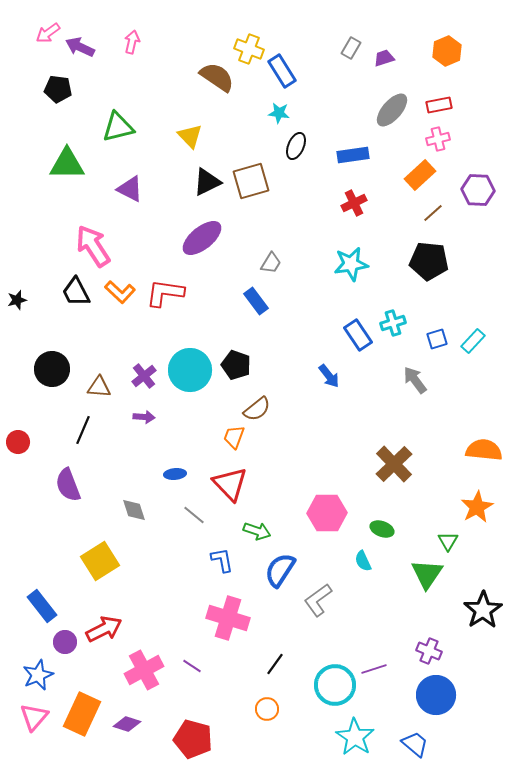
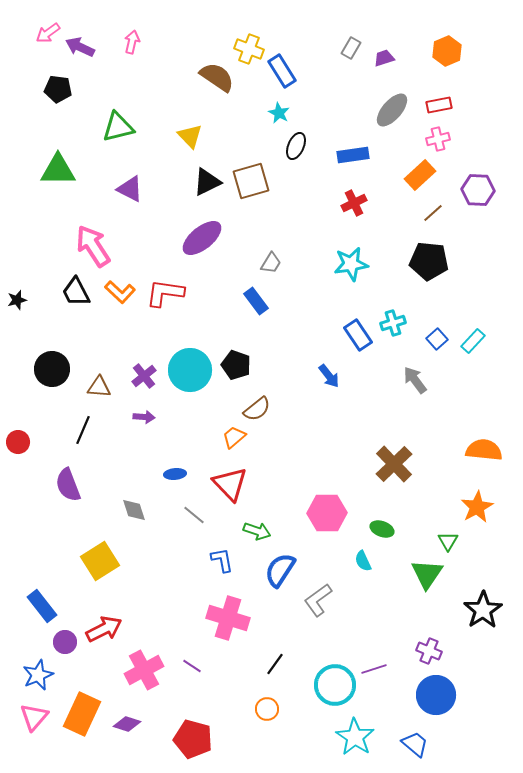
cyan star at (279, 113): rotated 20 degrees clockwise
green triangle at (67, 164): moved 9 px left, 6 px down
blue square at (437, 339): rotated 25 degrees counterclockwise
orange trapezoid at (234, 437): rotated 30 degrees clockwise
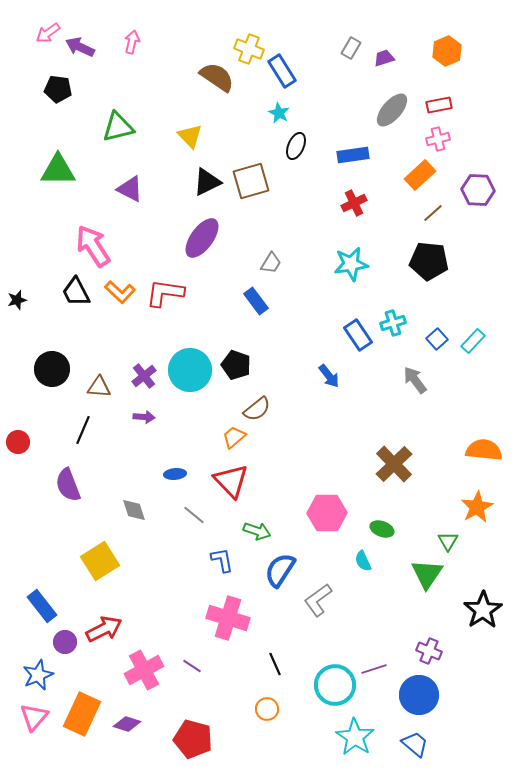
purple ellipse at (202, 238): rotated 15 degrees counterclockwise
red triangle at (230, 484): moved 1 px right, 3 px up
black line at (275, 664): rotated 60 degrees counterclockwise
blue circle at (436, 695): moved 17 px left
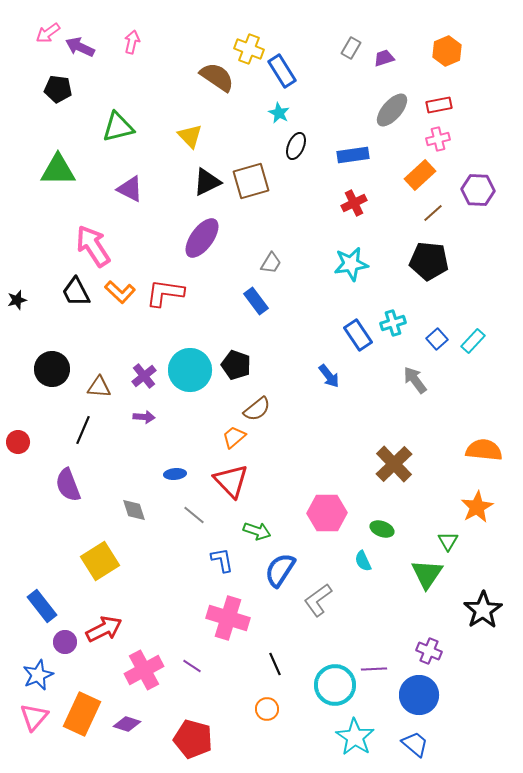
purple line at (374, 669): rotated 15 degrees clockwise
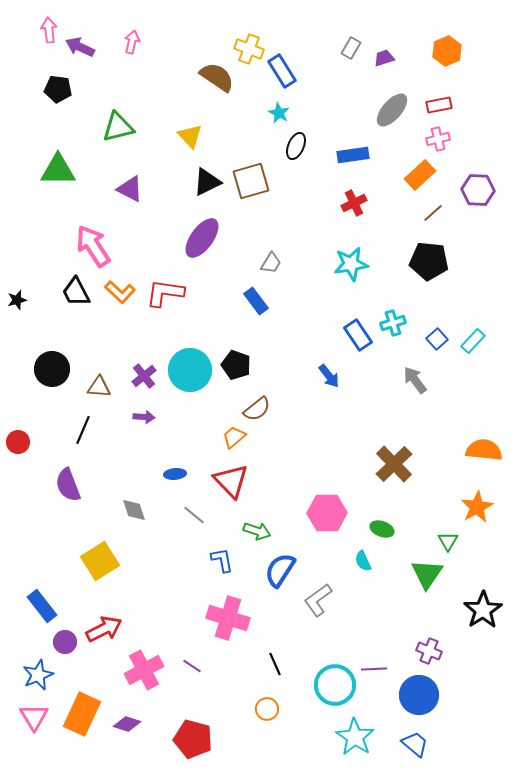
pink arrow at (48, 33): moved 1 px right, 3 px up; rotated 120 degrees clockwise
pink triangle at (34, 717): rotated 12 degrees counterclockwise
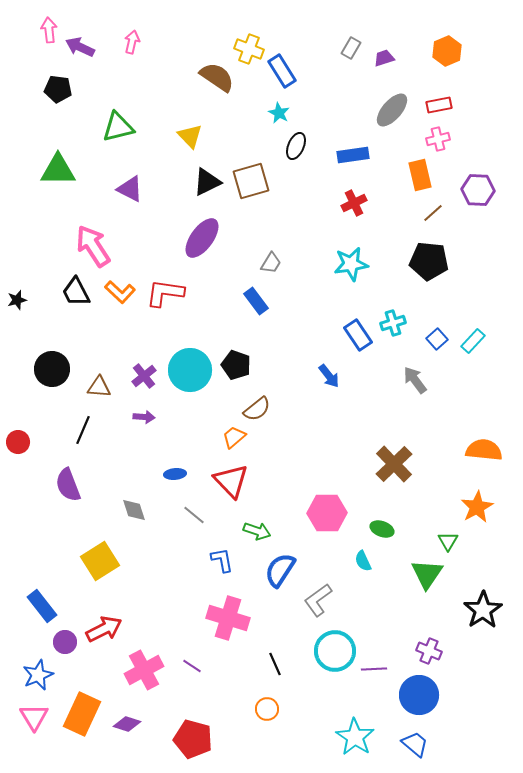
orange rectangle at (420, 175): rotated 60 degrees counterclockwise
cyan circle at (335, 685): moved 34 px up
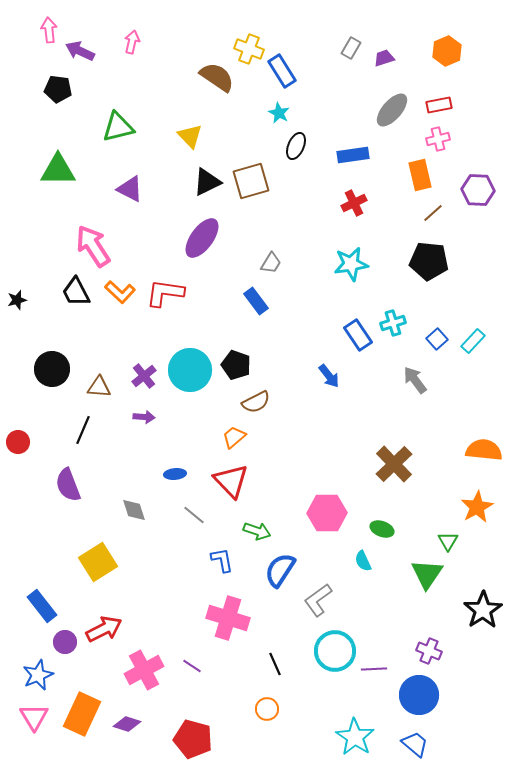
purple arrow at (80, 47): moved 4 px down
brown semicircle at (257, 409): moved 1 px left, 7 px up; rotated 12 degrees clockwise
yellow square at (100, 561): moved 2 px left, 1 px down
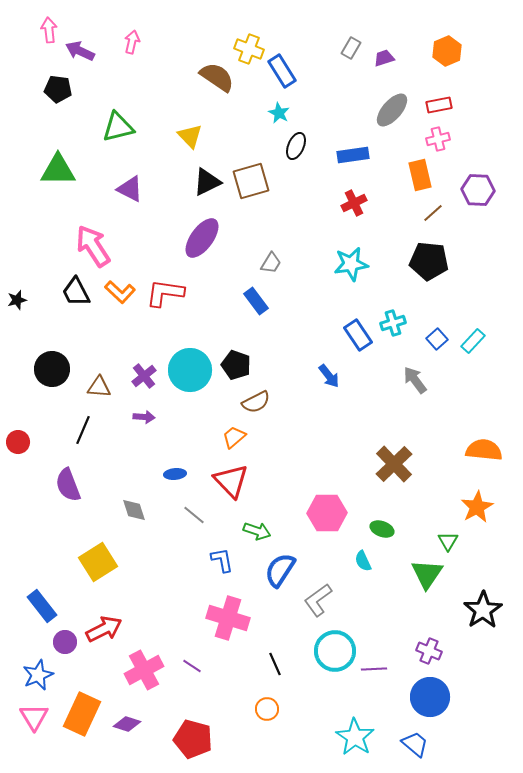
blue circle at (419, 695): moved 11 px right, 2 px down
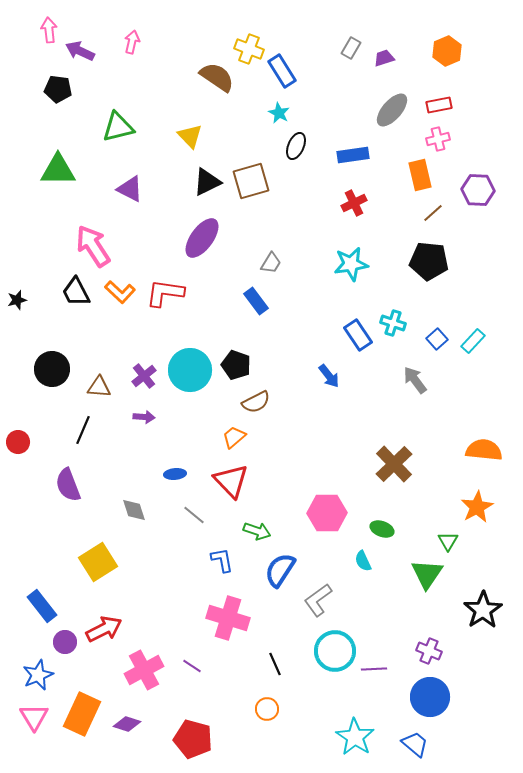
cyan cross at (393, 323): rotated 35 degrees clockwise
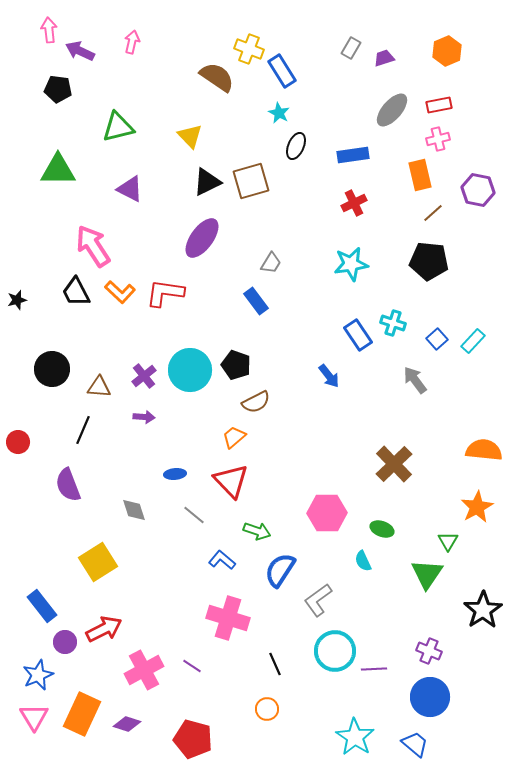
purple hexagon at (478, 190): rotated 8 degrees clockwise
blue L-shape at (222, 560): rotated 40 degrees counterclockwise
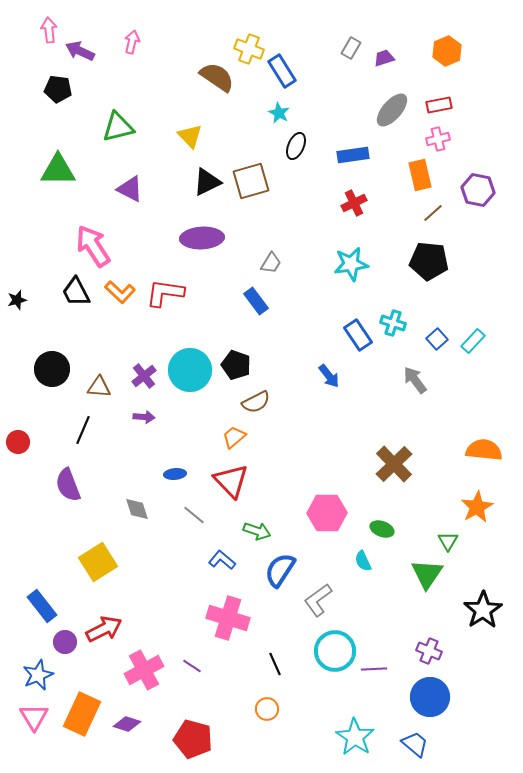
purple ellipse at (202, 238): rotated 51 degrees clockwise
gray diamond at (134, 510): moved 3 px right, 1 px up
